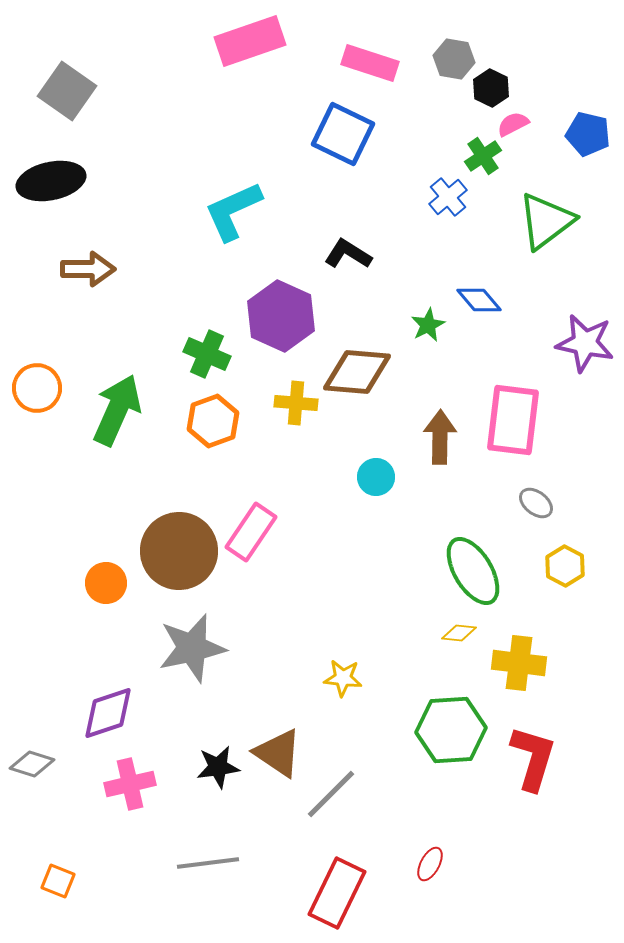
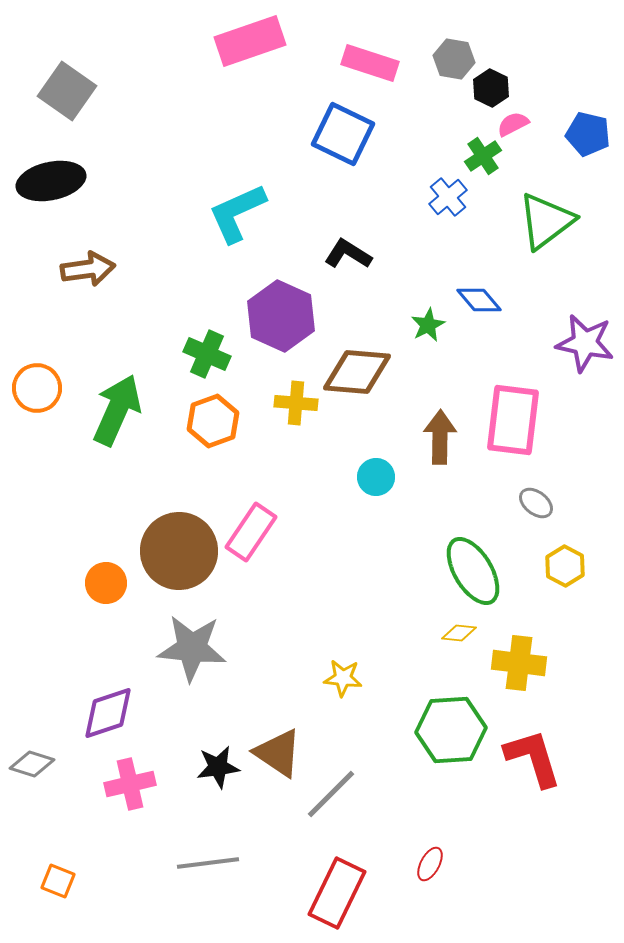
cyan L-shape at (233, 211): moved 4 px right, 2 px down
brown arrow at (88, 269): rotated 8 degrees counterclockwise
gray star at (192, 648): rotated 18 degrees clockwise
red L-shape at (533, 758): rotated 34 degrees counterclockwise
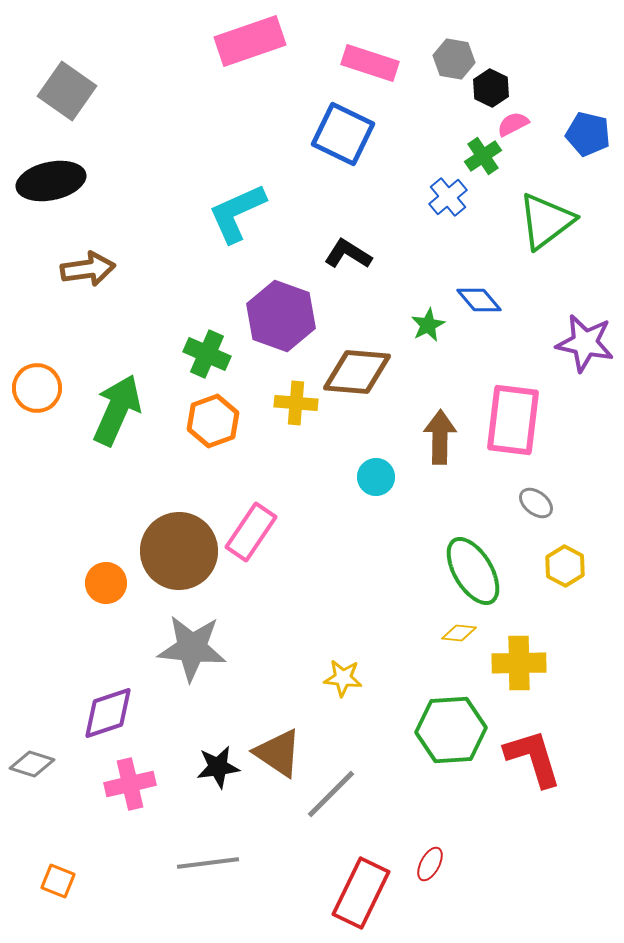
purple hexagon at (281, 316): rotated 4 degrees counterclockwise
yellow cross at (519, 663): rotated 8 degrees counterclockwise
red rectangle at (337, 893): moved 24 px right
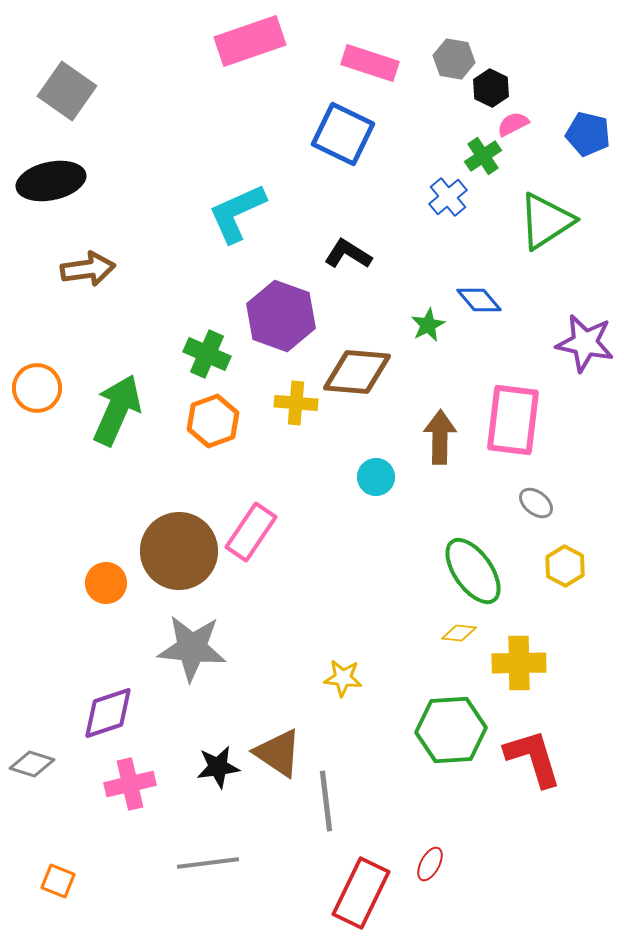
green triangle at (546, 221): rotated 4 degrees clockwise
green ellipse at (473, 571): rotated 4 degrees counterclockwise
gray line at (331, 794): moved 5 px left, 7 px down; rotated 52 degrees counterclockwise
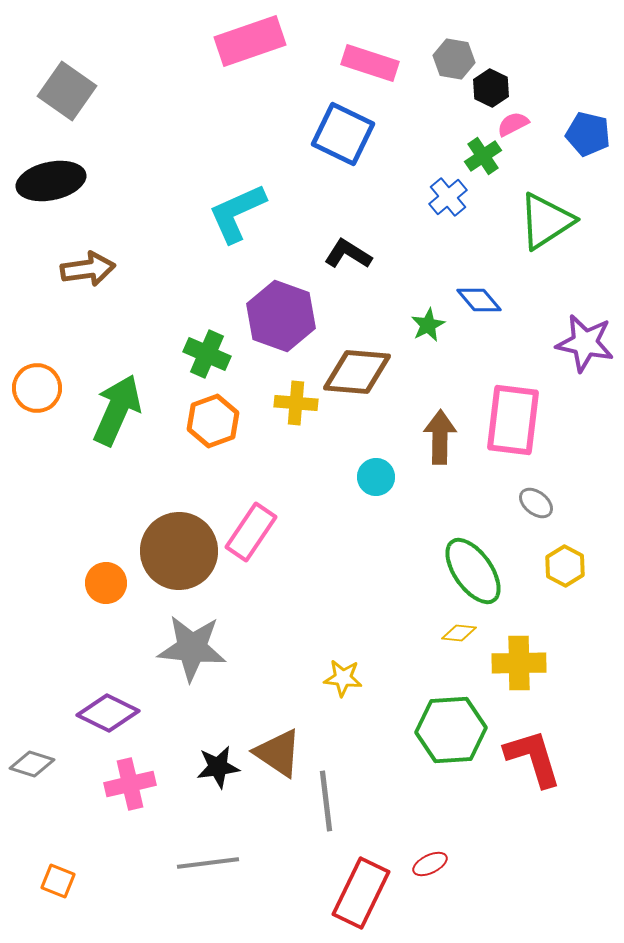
purple diamond at (108, 713): rotated 44 degrees clockwise
red ellipse at (430, 864): rotated 36 degrees clockwise
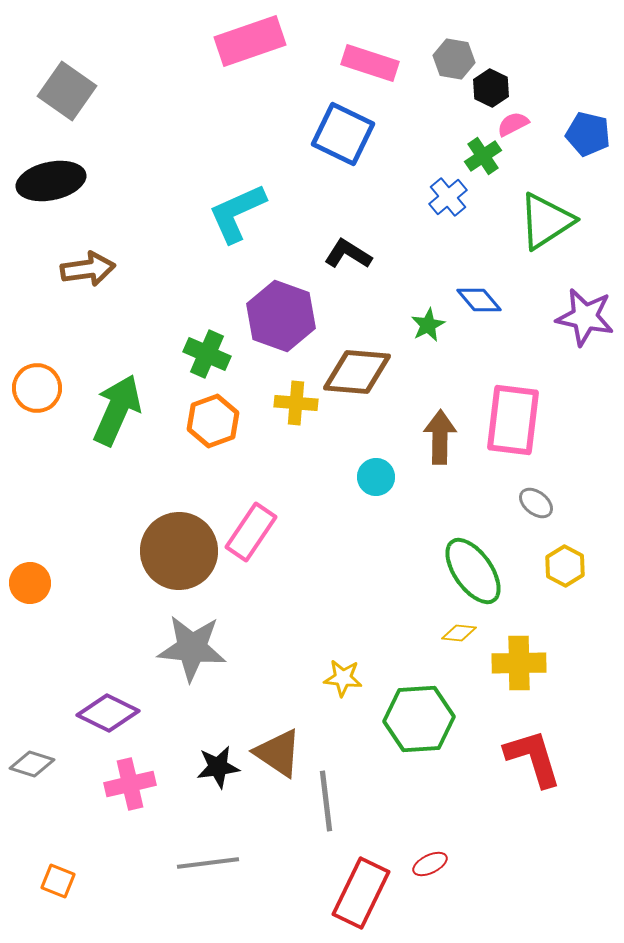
purple star at (585, 343): moved 26 px up
orange circle at (106, 583): moved 76 px left
green hexagon at (451, 730): moved 32 px left, 11 px up
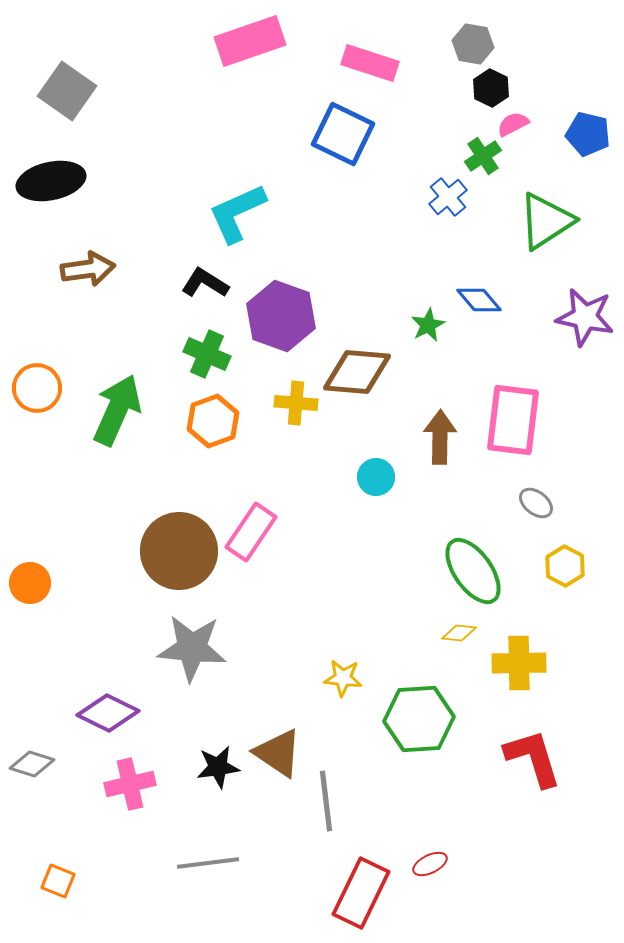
gray hexagon at (454, 59): moved 19 px right, 15 px up
black L-shape at (348, 254): moved 143 px left, 29 px down
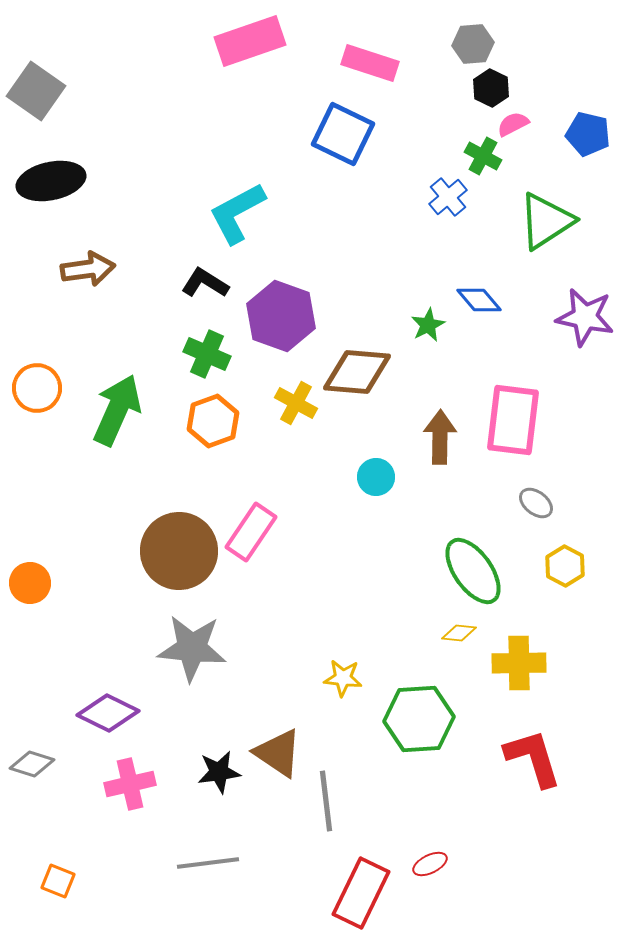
gray hexagon at (473, 44): rotated 15 degrees counterclockwise
gray square at (67, 91): moved 31 px left
green cross at (483, 156): rotated 27 degrees counterclockwise
cyan L-shape at (237, 213): rotated 4 degrees counterclockwise
yellow cross at (296, 403): rotated 24 degrees clockwise
black star at (218, 767): moved 1 px right, 5 px down
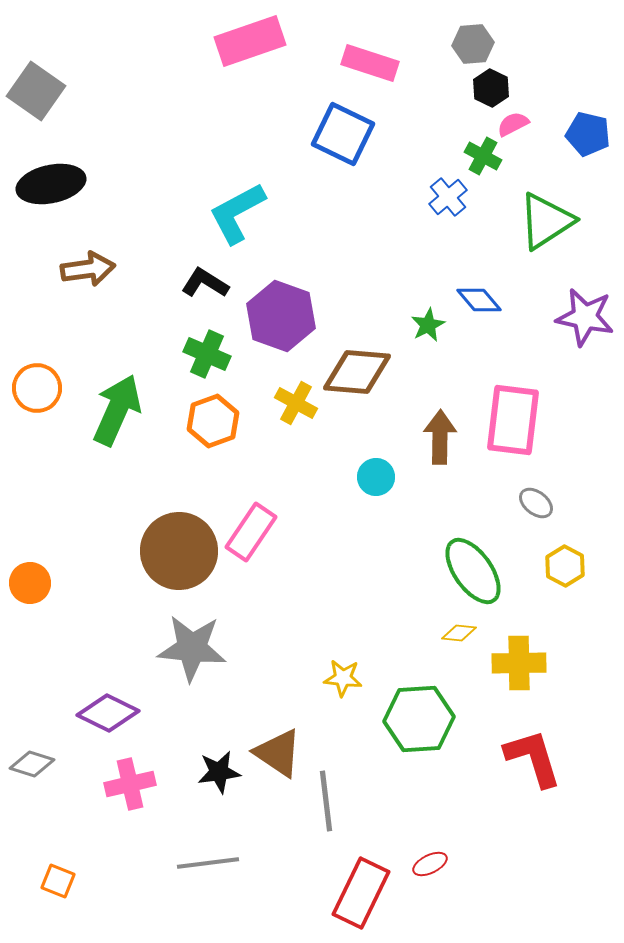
black ellipse at (51, 181): moved 3 px down
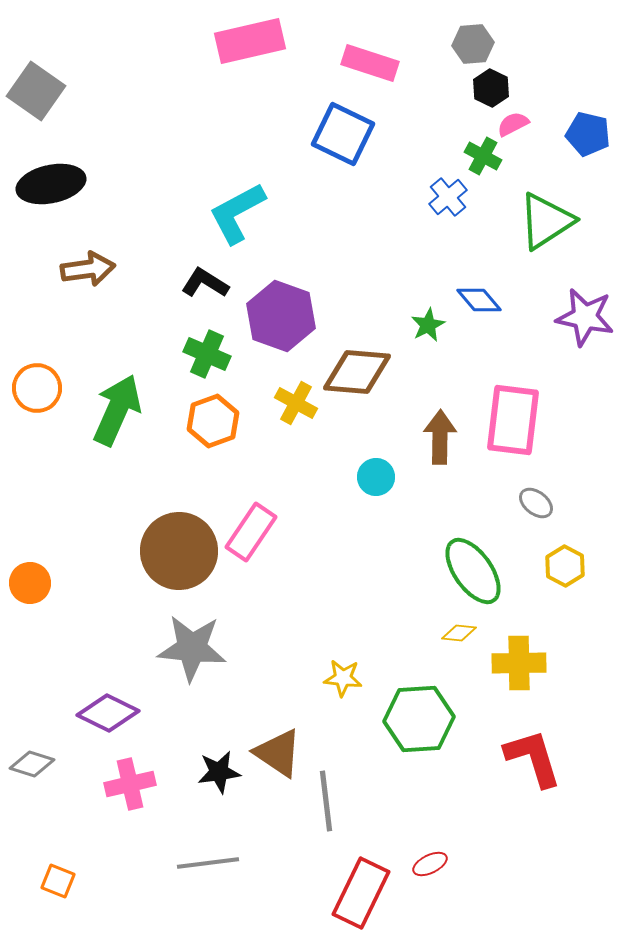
pink rectangle at (250, 41): rotated 6 degrees clockwise
